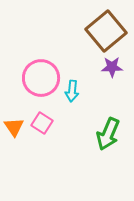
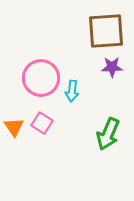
brown square: rotated 36 degrees clockwise
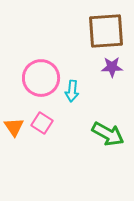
green arrow: rotated 84 degrees counterclockwise
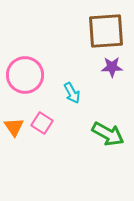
pink circle: moved 16 px left, 3 px up
cyan arrow: moved 2 px down; rotated 35 degrees counterclockwise
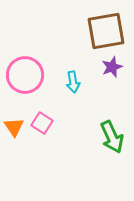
brown square: rotated 6 degrees counterclockwise
purple star: rotated 20 degrees counterclockwise
cyan arrow: moved 1 px right, 11 px up; rotated 20 degrees clockwise
green arrow: moved 4 px right, 3 px down; rotated 36 degrees clockwise
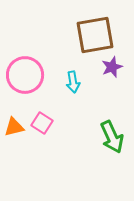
brown square: moved 11 px left, 4 px down
orange triangle: rotated 50 degrees clockwise
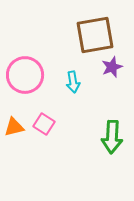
pink square: moved 2 px right, 1 px down
green arrow: rotated 28 degrees clockwise
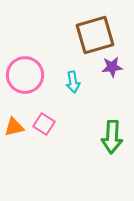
brown square: rotated 6 degrees counterclockwise
purple star: rotated 15 degrees clockwise
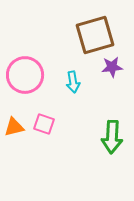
pink square: rotated 15 degrees counterclockwise
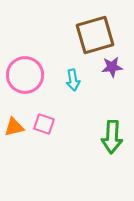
cyan arrow: moved 2 px up
